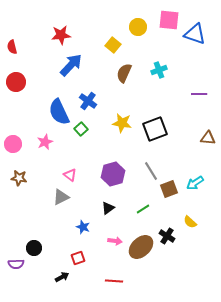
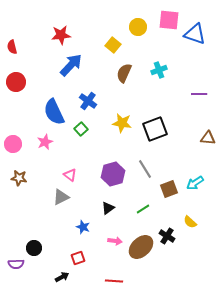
blue semicircle: moved 5 px left
gray line: moved 6 px left, 2 px up
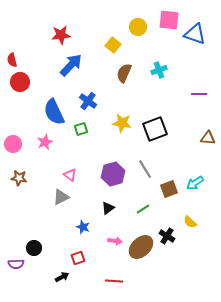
red semicircle: moved 13 px down
red circle: moved 4 px right
green square: rotated 24 degrees clockwise
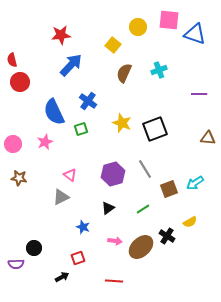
yellow star: rotated 12 degrees clockwise
yellow semicircle: rotated 72 degrees counterclockwise
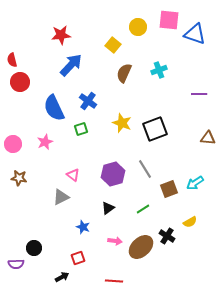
blue semicircle: moved 4 px up
pink triangle: moved 3 px right
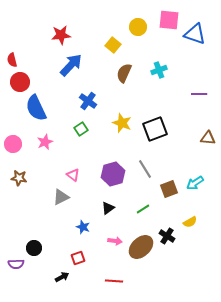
blue semicircle: moved 18 px left
green square: rotated 16 degrees counterclockwise
